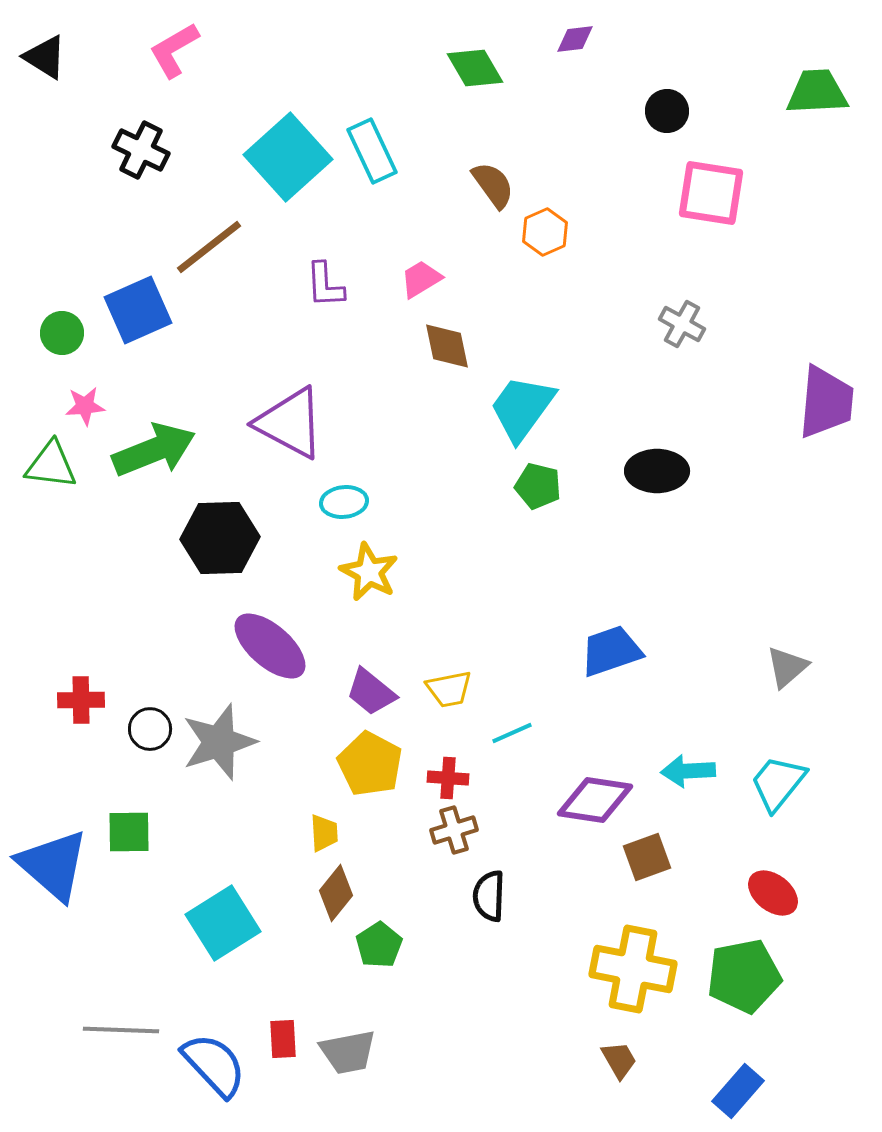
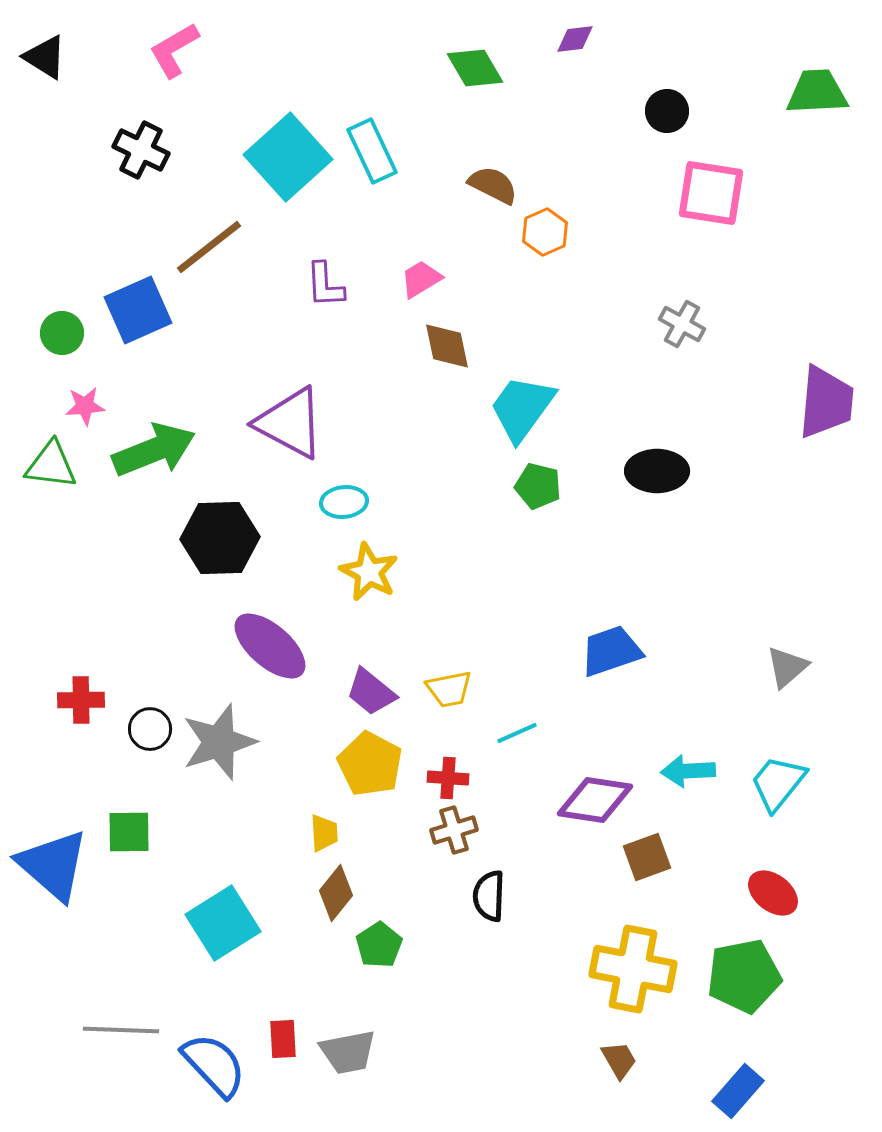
brown semicircle at (493, 185): rotated 27 degrees counterclockwise
cyan line at (512, 733): moved 5 px right
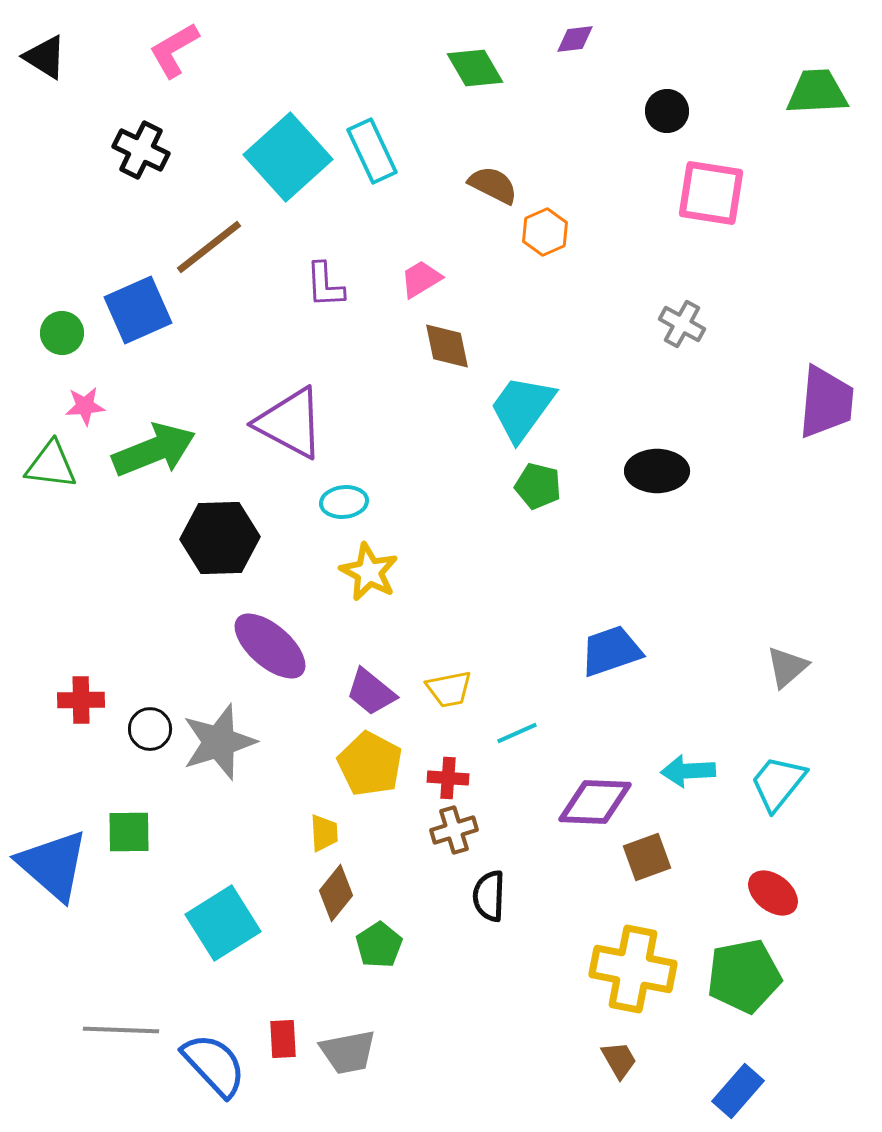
purple diamond at (595, 800): moved 2 px down; rotated 6 degrees counterclockwise
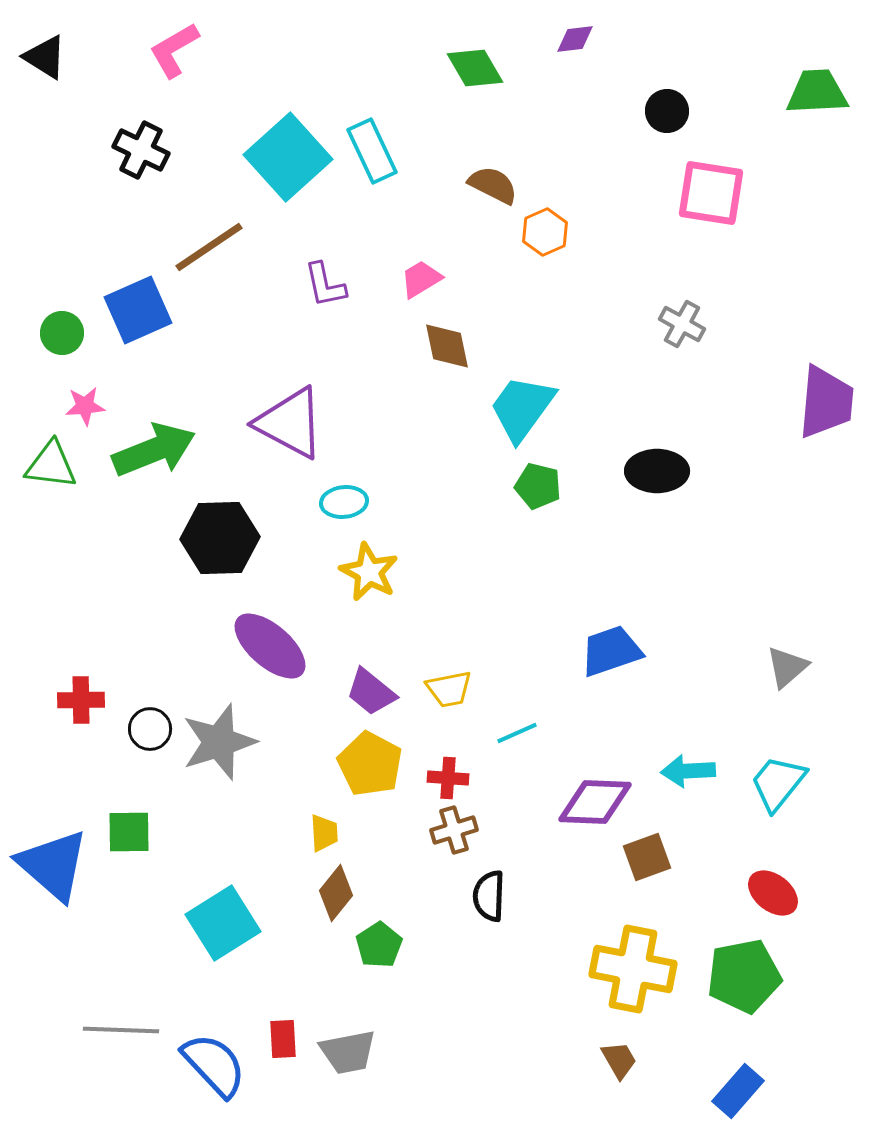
brown line at (209, 247): rotated 4 degrees clockwise
purple L-shape at (325, 285): rotated 9 degrees counterclockwise
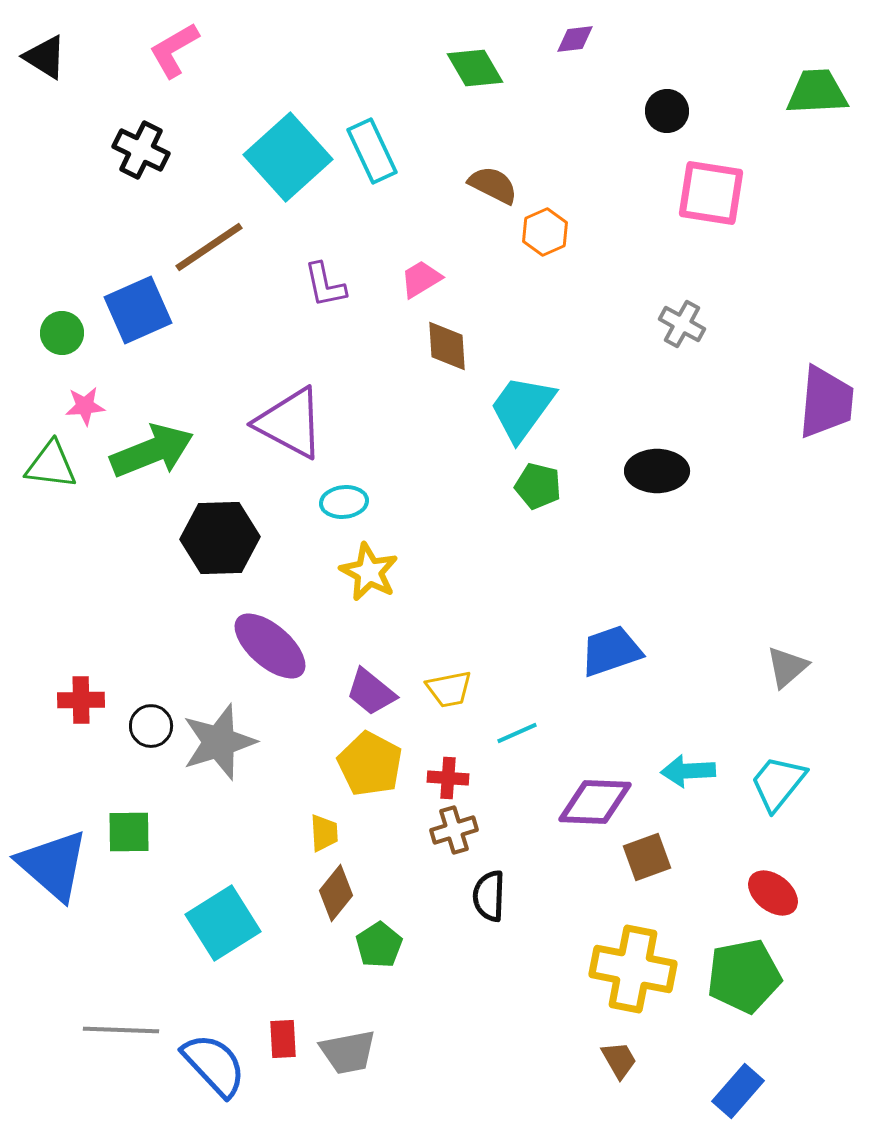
brown diamond at (447, 346): rotated 8 degrees clockwise
green arrow at (154, 450): moved 2 px left, 1 px down
black circle at (150, 729): moved 1 px right, 3 px up
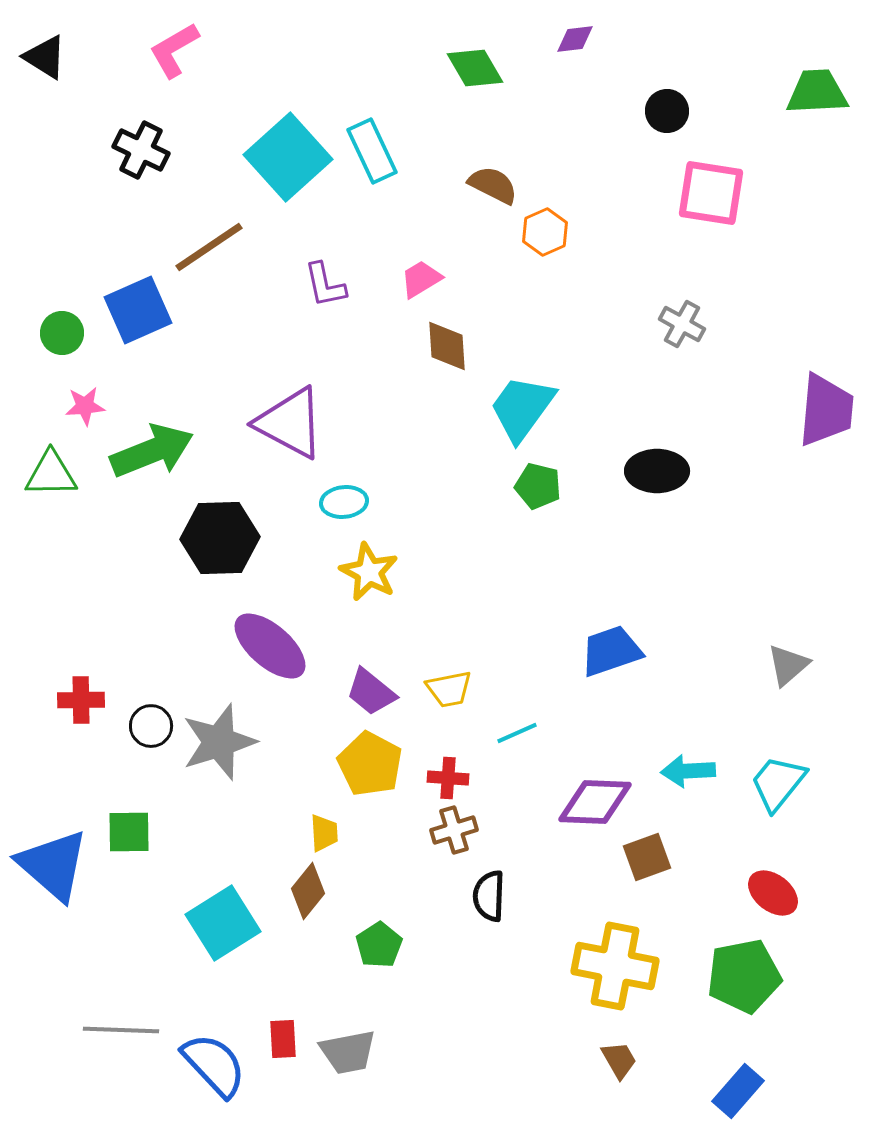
purple trapezoid at (826, 402): moved 8 px down
green triangle at (51, 465): moved 9 px down; rotated 8 degrees counterclockwise
gray triangle at (787, 667): moved 1 px right, 2 px up
brown diamond at (336, 893): moved 28 px left, 2 px up
yellow cross at (633, 969): moved 18 px left, 3 px up
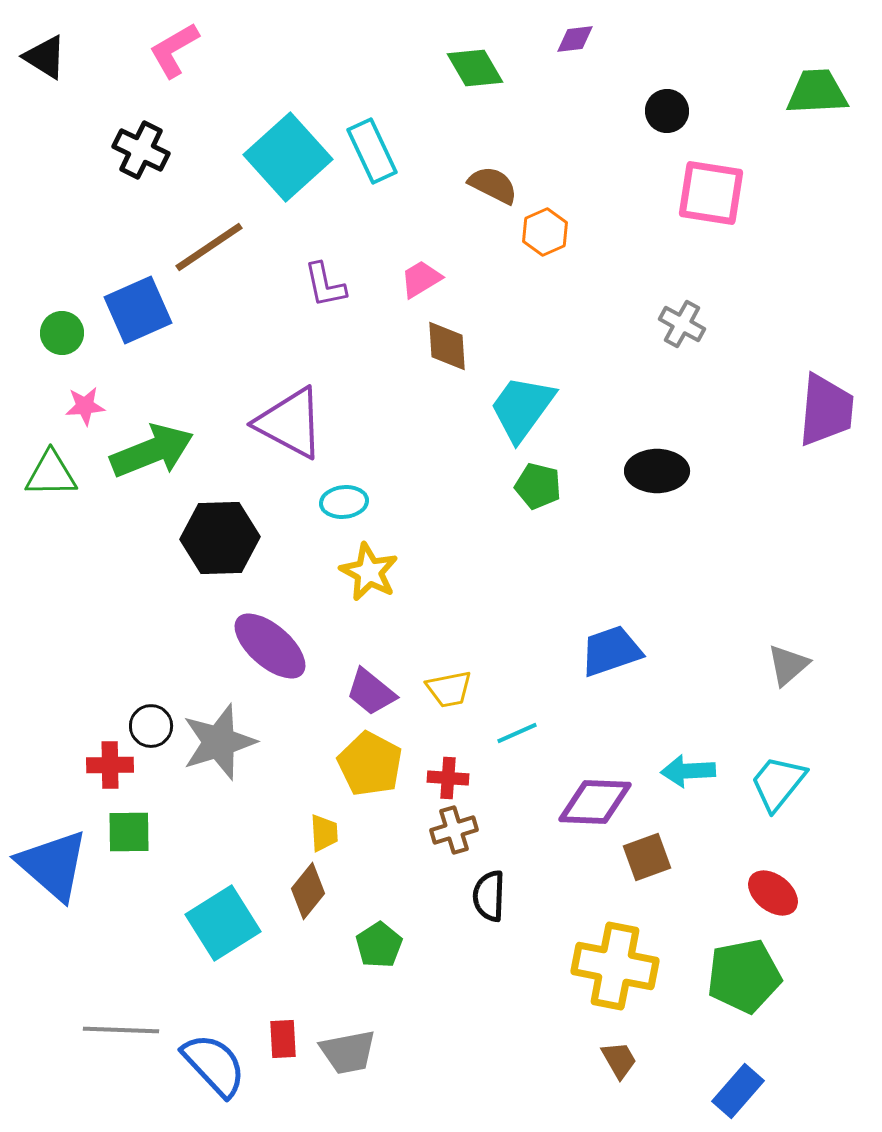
red cross at (81, 700): moved 29 px right, 65 px down
